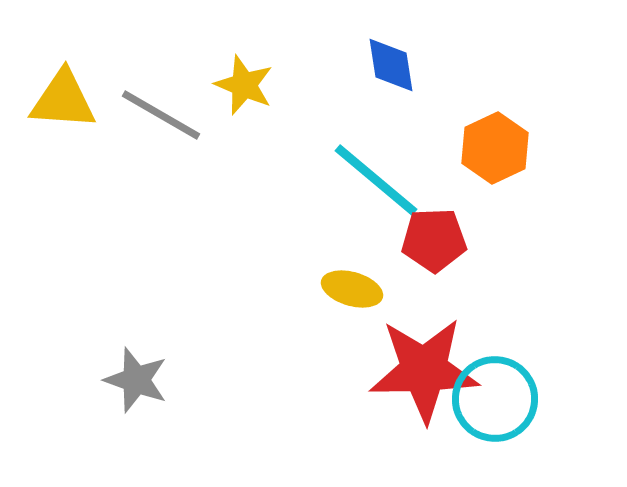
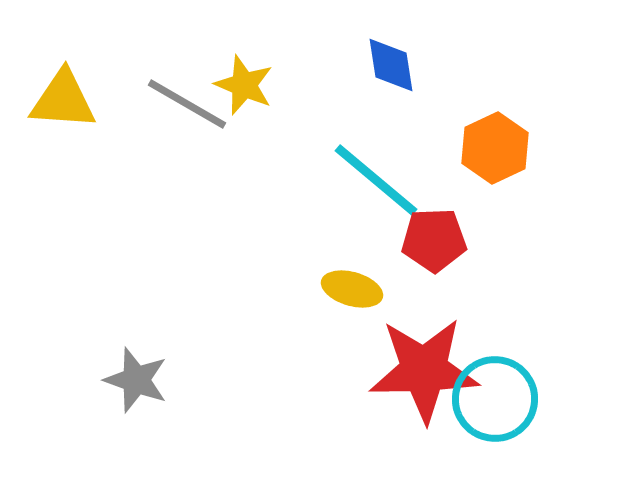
gray line: moved 26 px right, 11 px up
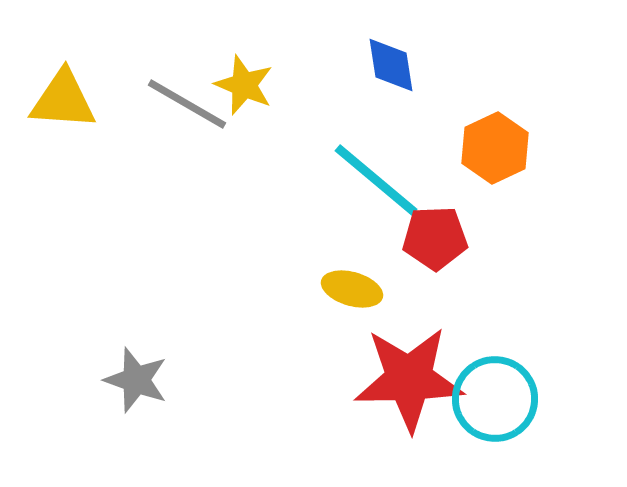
red pentagon: moved 1 px right, 2 px up
red star: moved 15 px left, 9 px down
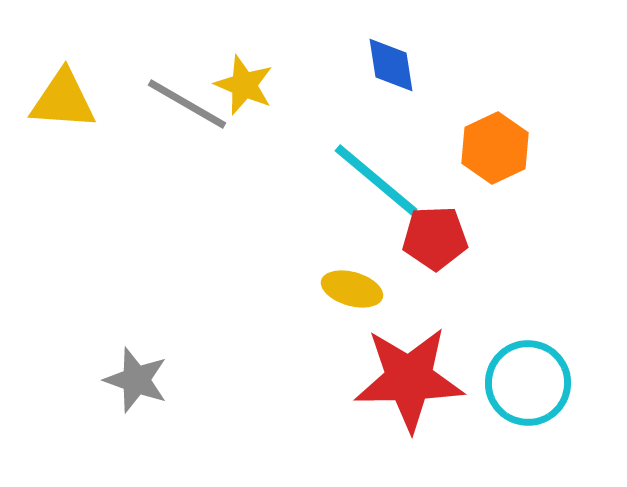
cyan circle: moved 33 px right, 16 px up
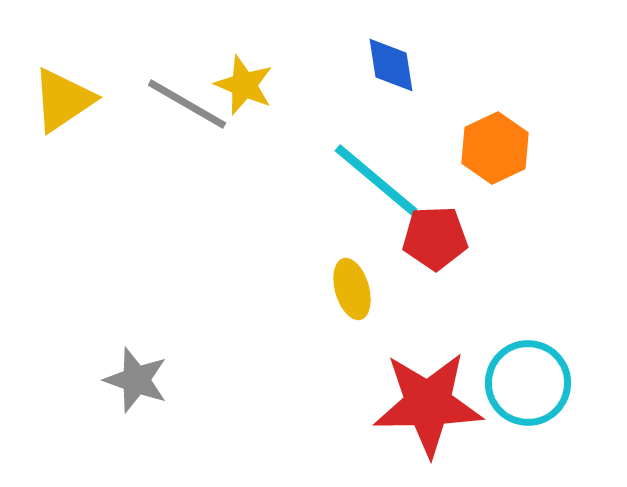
yellow triangle: rotated 38 degrees counterclockwise
yellow ellipse: rotated 58 degrees clockwise
red star: moved 19 px right, 25 px down
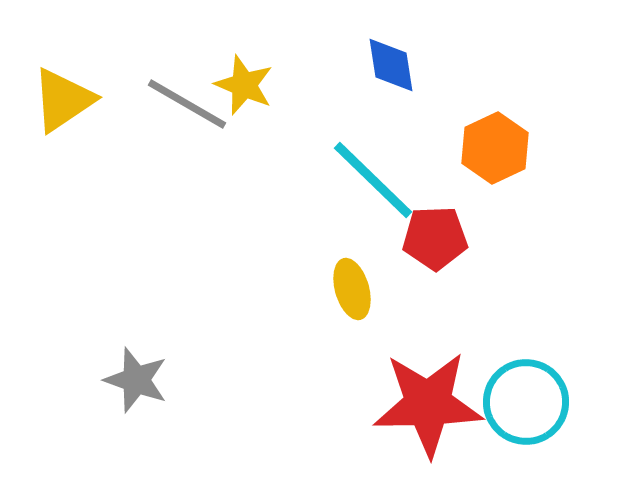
cyan line: moved 3 px left; rotated 4 degrees clockwise
cyan circle: moved 2 px left, 19 px down
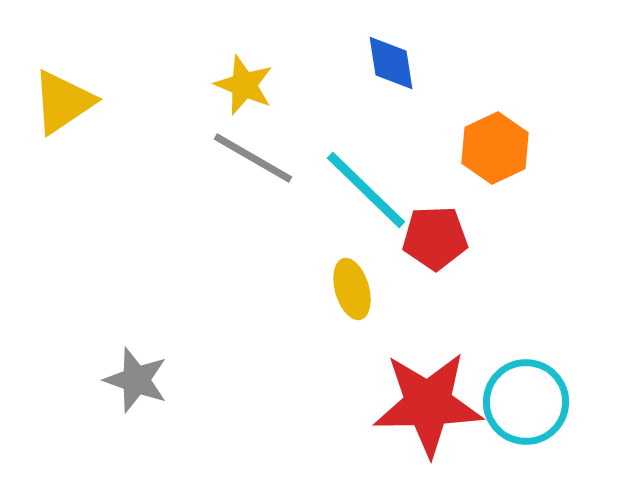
blue diamond: moved 2 px up
yellow triangle: moved 2 px down
gray line: moved 66 px right, 54 px down
cyan line: moved 7 px left, 10 px down
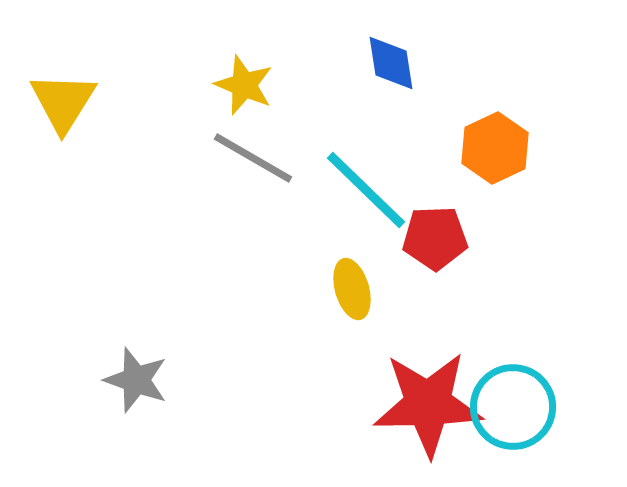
yellow triangle: rotated 24 degrees counterclockwise
cyan circle: moved 13 px left, 5 px down
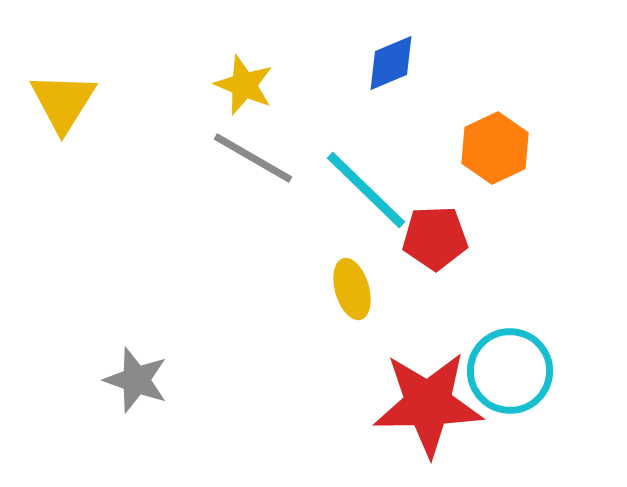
blue diamond: rotated 76 degrees clockwise
cyan circle: moved 3 px left, 36 px up
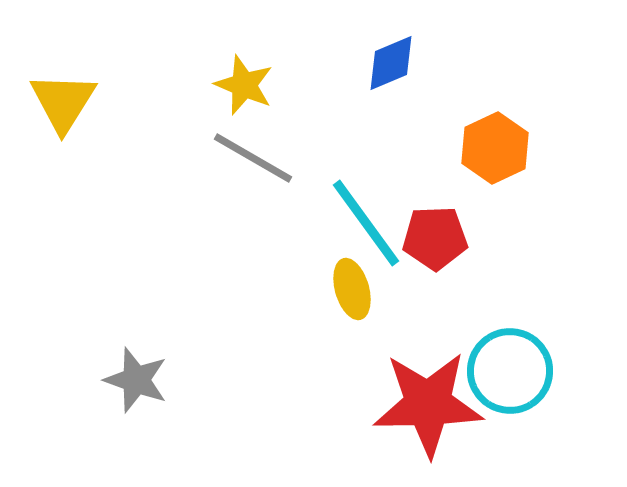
cyan line: moved 33 px down; rotated 10 degrees clockwise
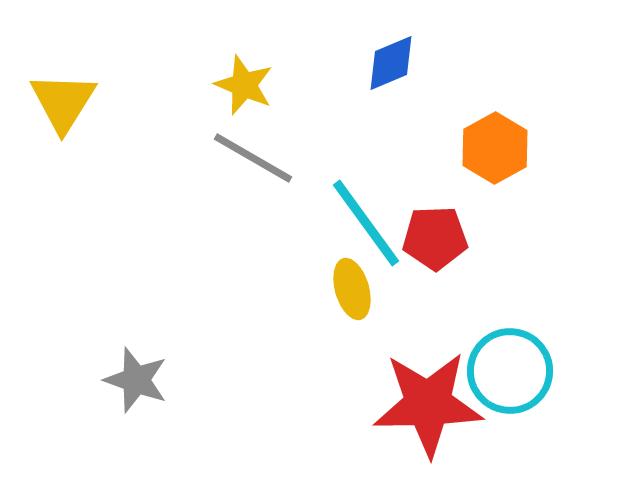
orange hexagon: rotated 4 degrees counterclockwise
